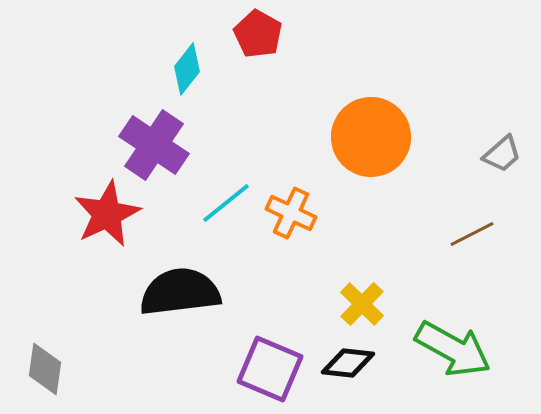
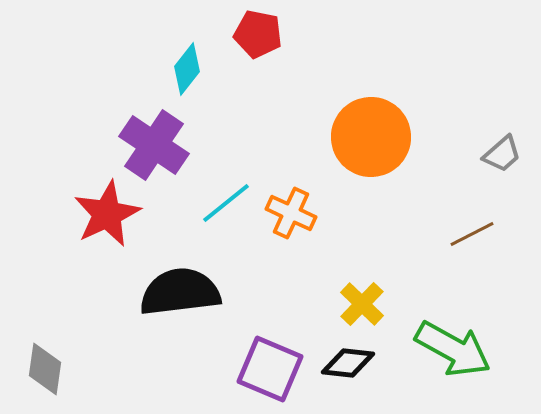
red pentagon: rotated 18 degrees counterclockwise
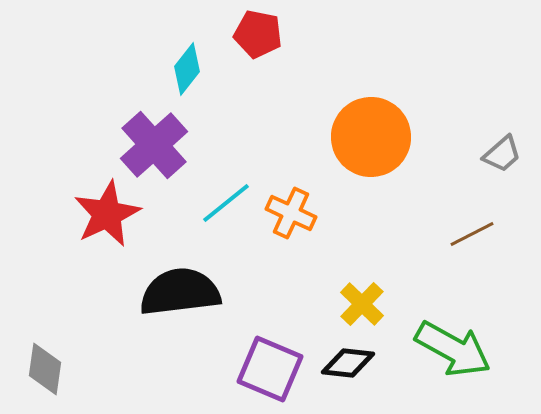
purple cross: rotated 14 degrees clockwise
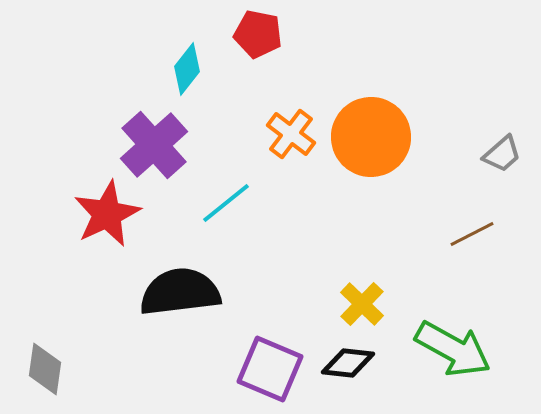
orange cross: moved 79 px up; rotated 12 degrees clockwise
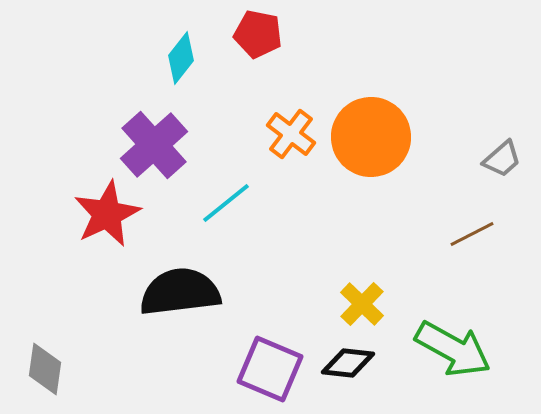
cyan diamond: moved 6 px left, 11 px up
gray trapezoid: moved 5 px down
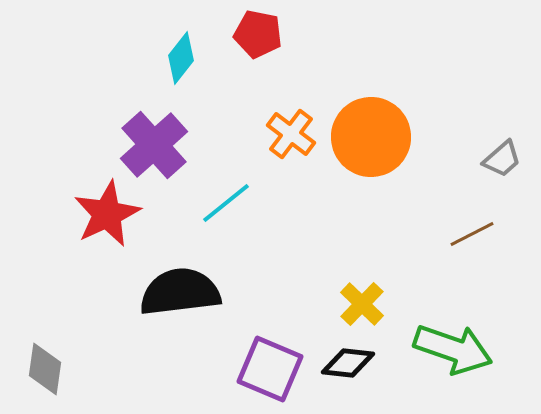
green arrow: rotated 10 degrees counterclockwise
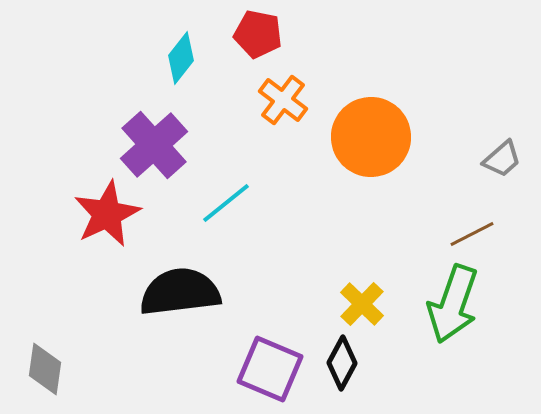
orange cross: moved 8 px left, 34 px up
green arrow: moved 45 px up; rotated 90 degrees clockwise
black diamond: moved 6 px left; rotated 68 degrees counterclockwise
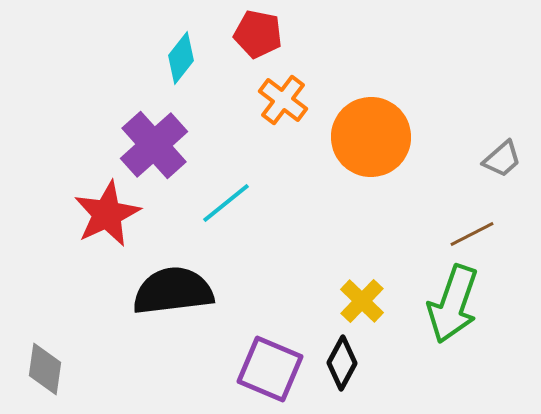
black semicircle: moved 7 px left, 1 px up
yellow cross: moved 3 px up
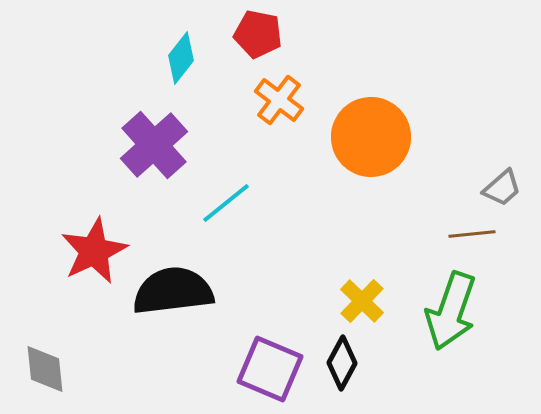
orange cross: moved 4 px left
gray trapezoid: moved 29 px down
red star: moved 13 px left, 37 px down
brown line: rotated 21 degrees clockwise
green arrow: moved 2 px left, 7 px down
gray diamond: rotated 14 degrees counterclockwise
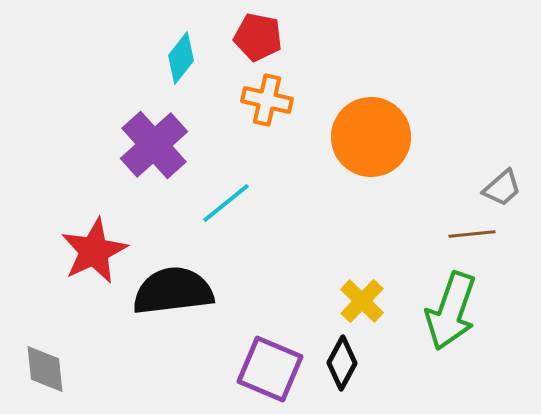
red pentagon: moved 3 px down
orange cross: moved 12 px left; rotated 24 degrees counterclockwise
